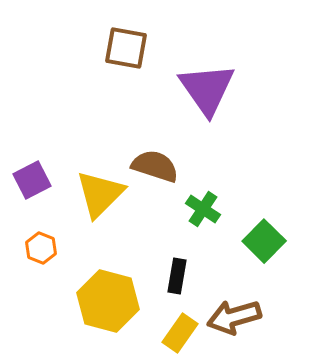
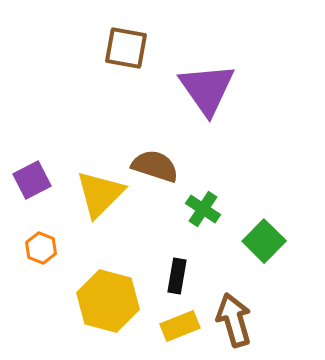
brown arrow: moved 3 px down; rotated 90 degrees clockwise
yellow rectangle: moved 7 px up; rotated 33 degrees clockwise
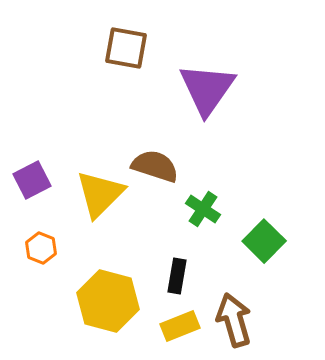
purple triangle: rotated 10 degrees clockwise
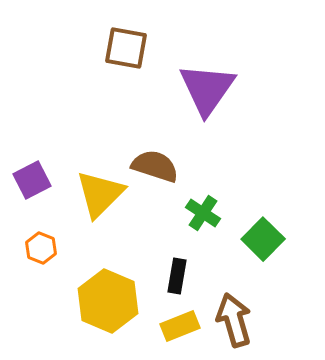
green cross: moved 4 px down
green square: moved 1 px left, 2 px up
yellow hexagon: rotated 8 degrees clockwise
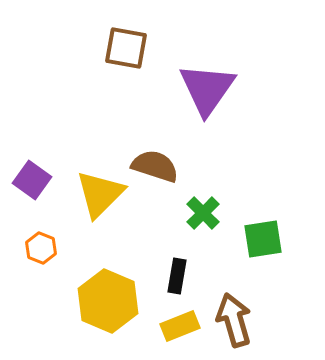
purple square: rotated 27 degrees counterclockwise
green cross: rotated 12 degrees clockwise
green square: rotated 36 degrees clockwise
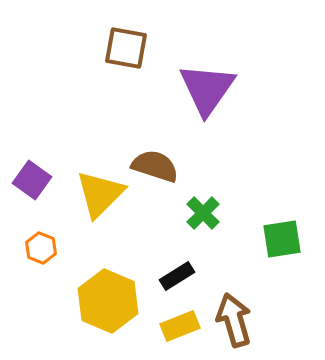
green square: moved 19 px right
black rectangle: rotated 48 degrees clockwise
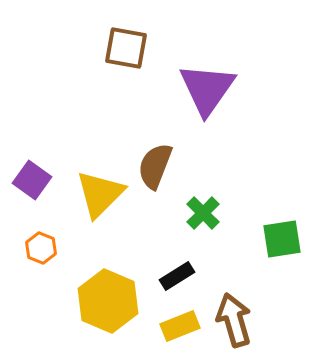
brown semicircle: rotated 87 degrees counterclockwise
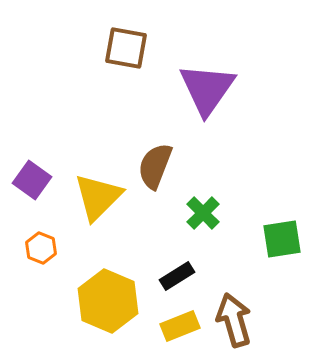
yellow triangle: moved 2 px left, 3 px down
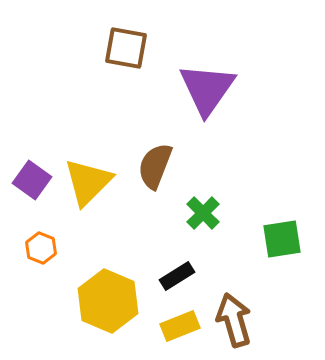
yellow triangle: moved 10 px left, 15 px up
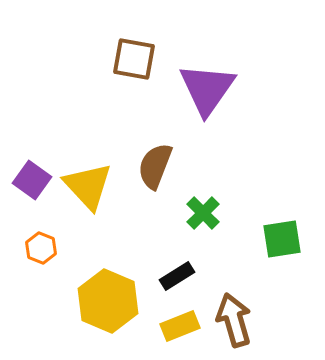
brown square: moved 8 px right, 11 px down
yellow triangle: moved 4 px down; rotated 28 degrees counterclockwise
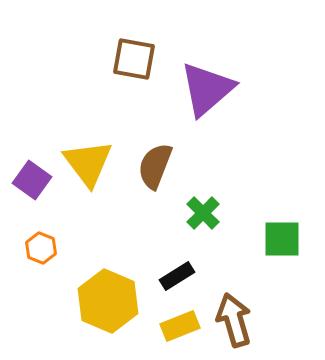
purple triangle: rotated 14 degrees clockwise
yellow triangle: moved 23 px up; rotated 6 degrees clockwise
green square: rotated 9 degrees clockwise
